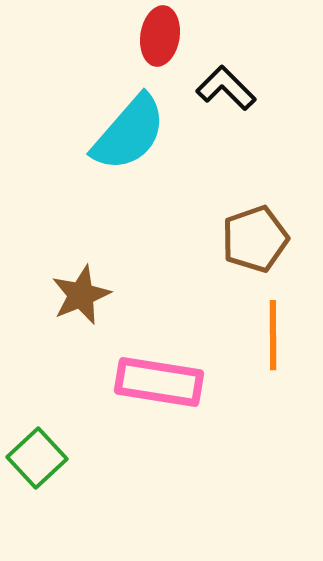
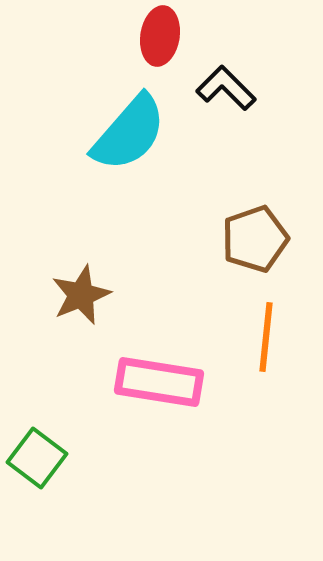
orange line: moved 7 px left, 2 px down; rotated 6 degrees clockwise
green square: rotated 10 degrees counterclockwise
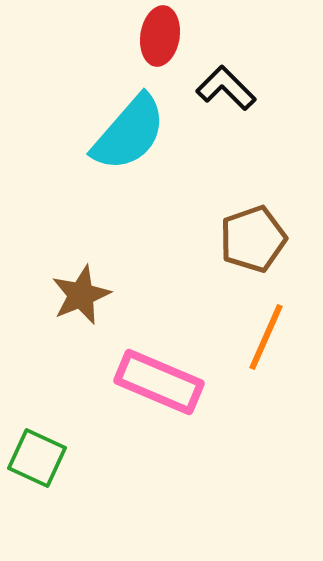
brown pentagon: moved 2 px left
orange line: rotated 18 degrees clockwise
pink rectangle: rotated 14 degrees clockwise
green square: rotated 12 degrees counterclockwise
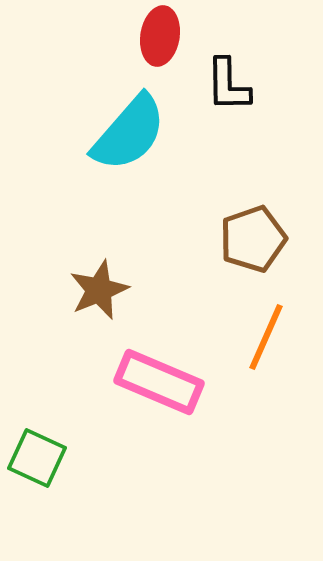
black L-shape: moved 2 px right, 3 px up; rotated 136 degrees counterclockwise
brown star: moved 18 px right, 5 px up
